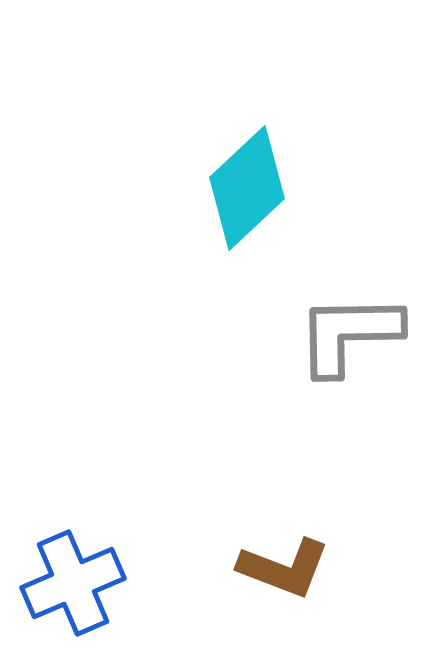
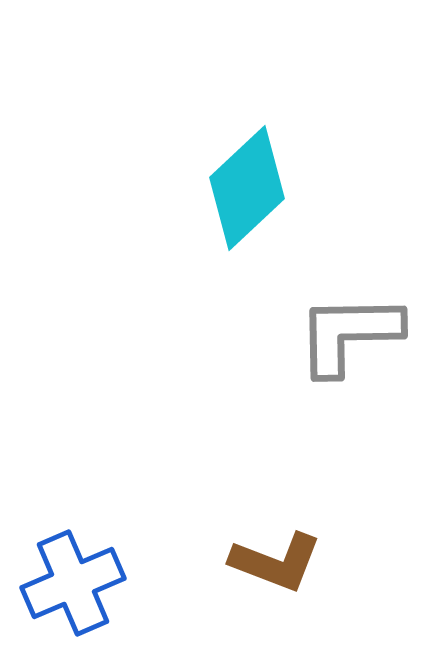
brown L-shape: moved 8 px left, 6 px up
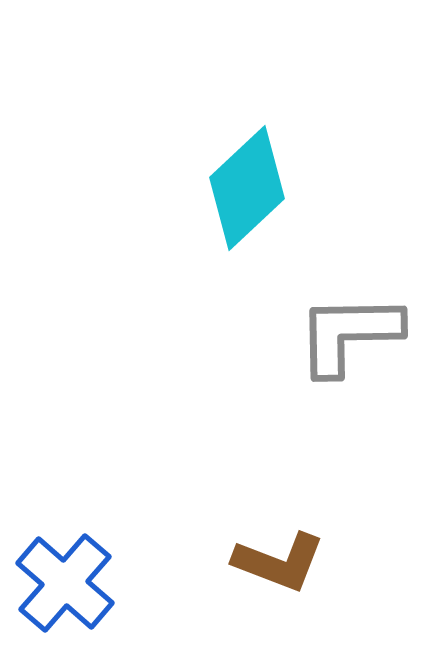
brown L-shape: moved 3 px right
blue cross: moved 8 px left; rotated 26 degrees counterclockwise
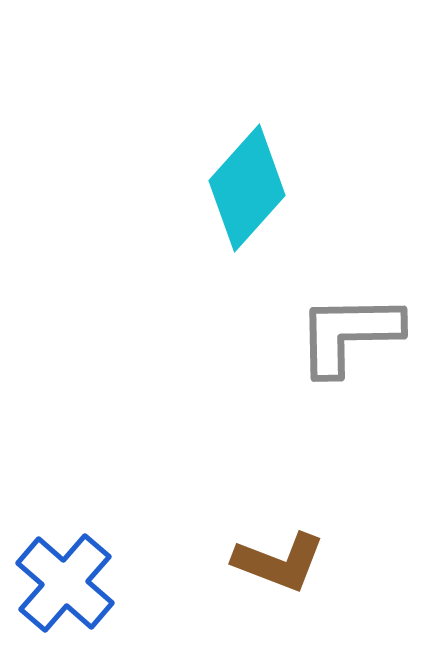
cyan diamond: rotated 5 degrees counterclockwise
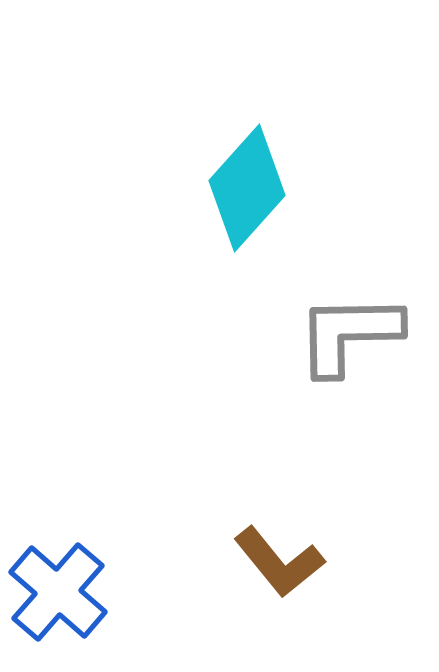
brown L-shape: rotated 30 degrees clockwise
blue cross: moved 7 px left, 9 px down
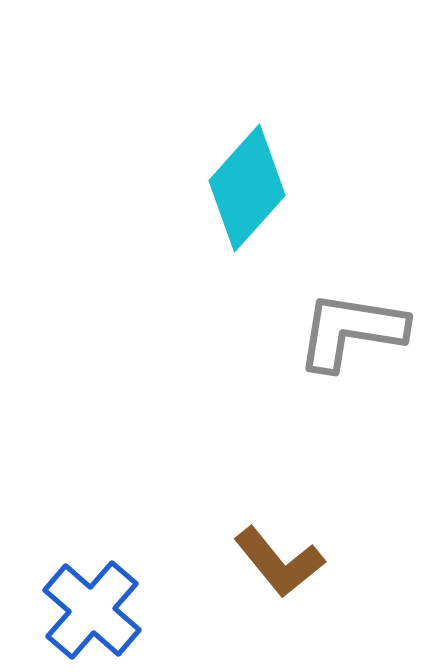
gray L-shape: moved 2 px right, 3 px up; rotated 10 degrees clockwise
blue cross: moved 34 px right, 18 px down
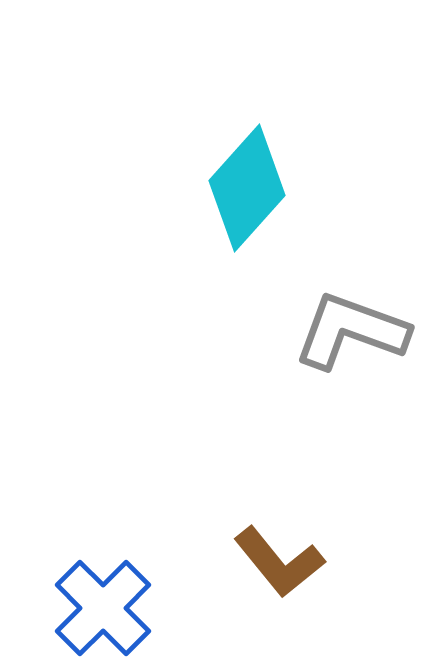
gray L-shape: rotated 11 degrees clockwise
blue cross: moved 11 px right, 2 px up; rotated 4 degrees clockwise
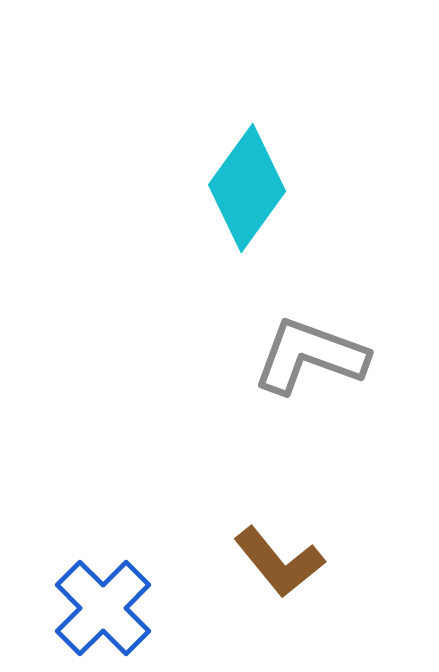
cyan diamond: rotated 6 degrees counterclockwise
gray L-shape: moved 41 px left, 25 px down
